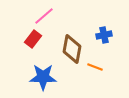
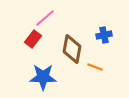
pink line: moved 1 px right, 2 px down
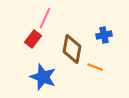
pink line: rotated 25 degrees counterclockwise
blue star: rotated 20 degrees clockwise
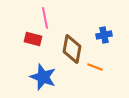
pink line: rotated 35 degrees counterclockwise
red rectangle: rotated 66 degrees clockwise
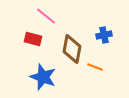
pink line: moved 1 px right, 2 px up; rotated 40 degrees counterclockwise
